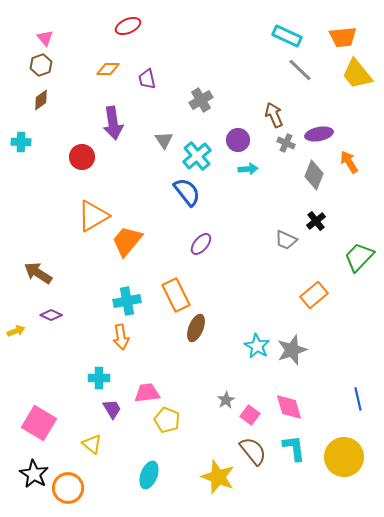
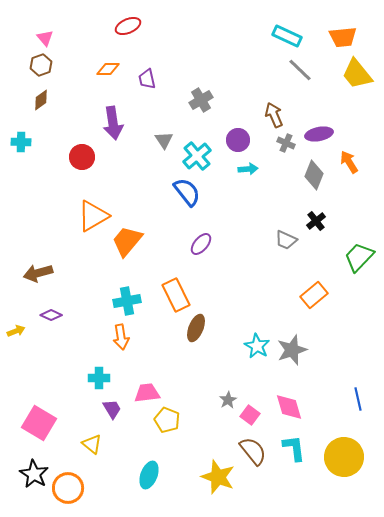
brown arrow at (38, 273): rotated 48 degrees counterclockwise
gray star at (226, 400): moved 2 px right
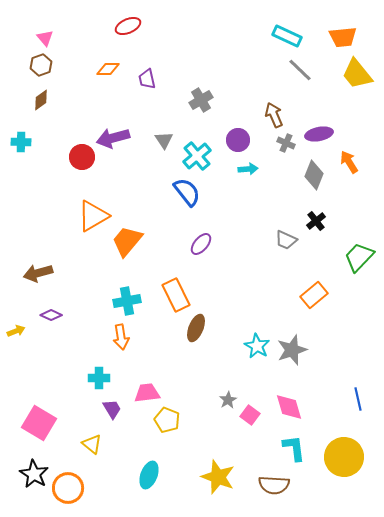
purple arrow at (113, 123): moved 15 px down; rotated 84 degrees clockwise
brown semicircle at (253, 451): moved 21 px right, 34 px down; rotated 132 degrees clockwise
